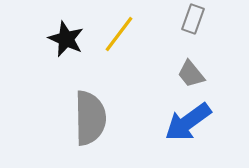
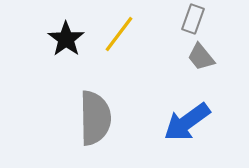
black star: rotated 12 degrees clockwise
gray trapezoid: moved 10 px right, 17 px up
gray semicircle: moved 5 px right
blue arrow: moved 1 px left
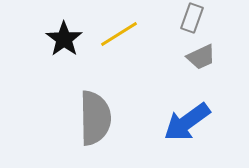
gray rectangle: moved 1 px left, 1 px up
yellow line: rotated 21 degrees clockwise
black star: moved 2 px left
gray trapezoid: rotated 76 degrees counterclockwise
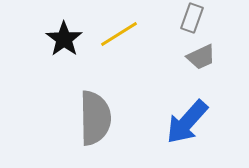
blue arrow: rotated 12 degrees counterclockwise
